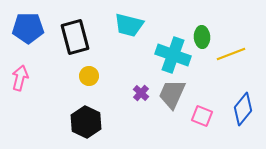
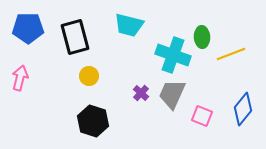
black hexagon: moved 7 px right, 1 px up; rotated 8 degrees counterclockwise
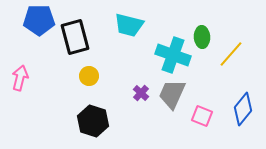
blue pentagon: moved 11 px right, 8 px up
yellow line: rotated 28 degrees counterclockwise
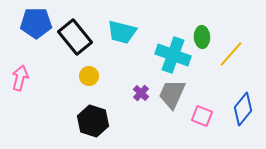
blue pentagon: moved 3 px left, 3 px down
cyan trapezoid: moved 7 px left, 7 px down
black rectangle: rotated 24 degrees counterclockwise
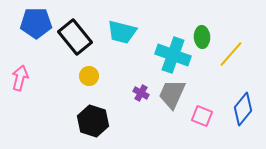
purple cross: rotated 14 degrees counterclockwise
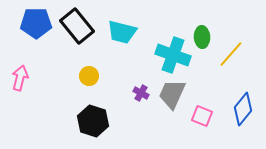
black rectangle: moved 2 px right, 11 px up
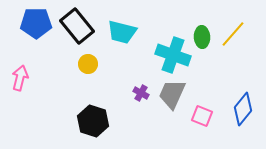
yellow line: moved 2 px right, 20 px up
yellow circle: moved 1 px left, 12 px up
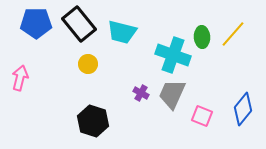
black rectangle: moved 2 px right, 2 px up
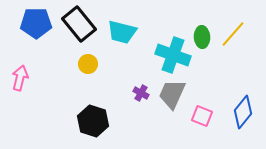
blue diamond: moved 3 px down
